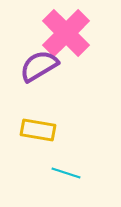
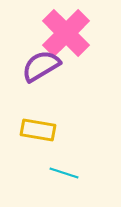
purple semicircle: moved 2 px right
cyan line: moved 2 px left
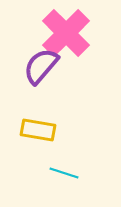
purple semicircle: rotated 18 degrees counterclockwise
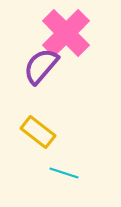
yellow rectangle: moved 2 px down; rotated 28 degrees clockwise
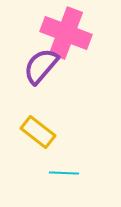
pink cross: rotated 24 degrees counterclockwise
cyan line: rotated 16 degrees counterclockwise
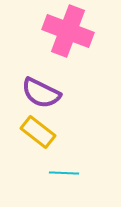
pink cross: moved 2 px right, 2 px up
purple semicircle: moved 27 px down; rotated 105 degrees counterclockwise
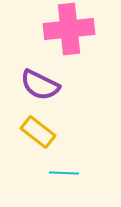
pink cross: moved 1 px right, 2 px up; rotated 27 degrees counterclockwise
purple semicircle: moved 1 px left, 8 px up
